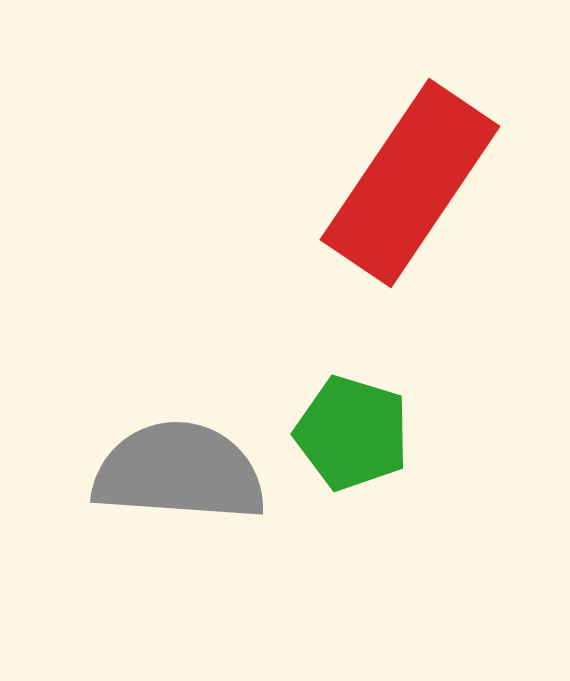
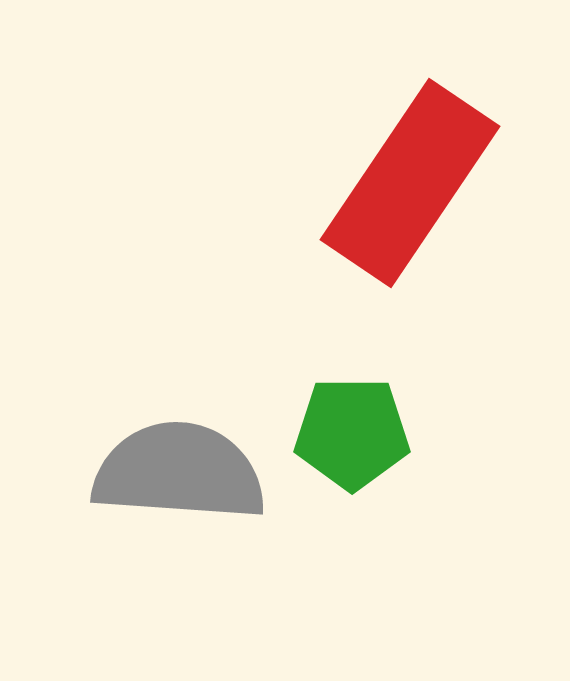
green pentagon: rotated 17 degrees counterclockwise
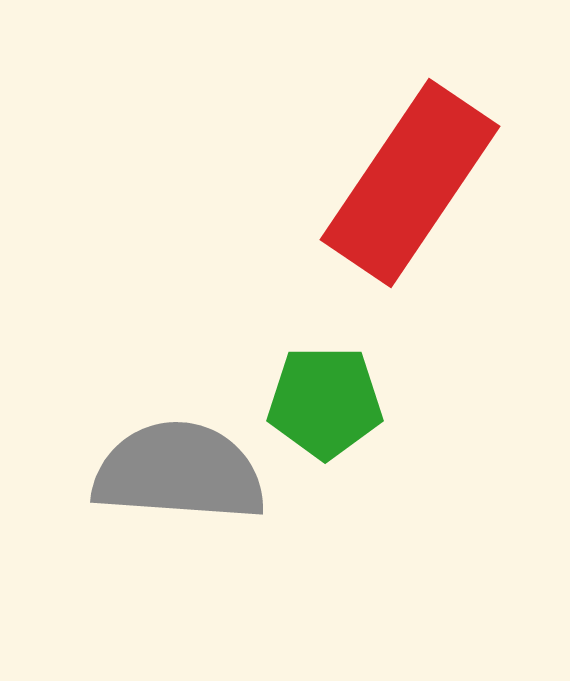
green pentagon: moved 27 px left, 31 px up
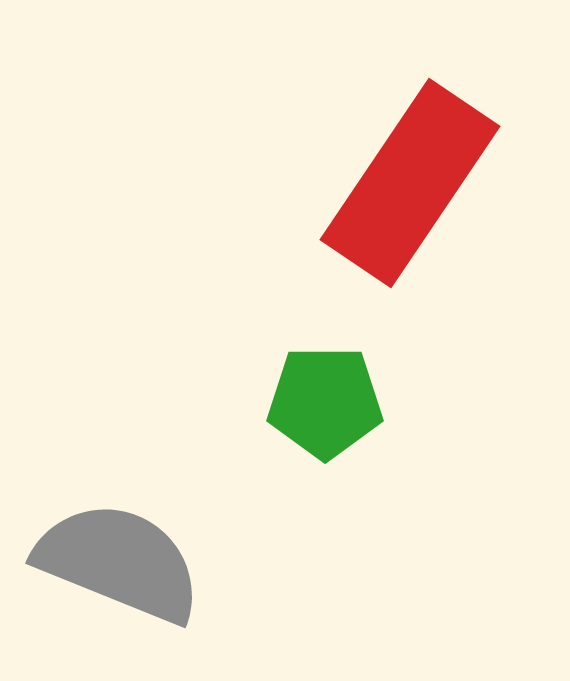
gray semicircle: moved 60 px left, 90 px down; rotated 18 degrees clockwise
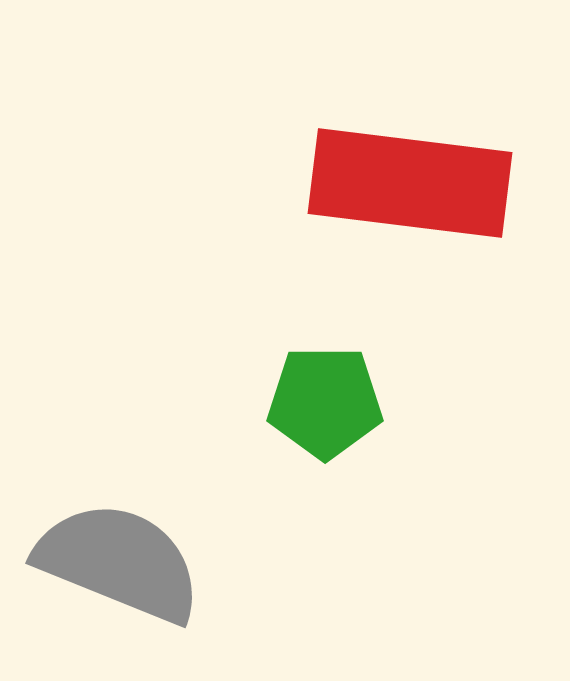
red rectangle: rotated 63 degrees clockwise
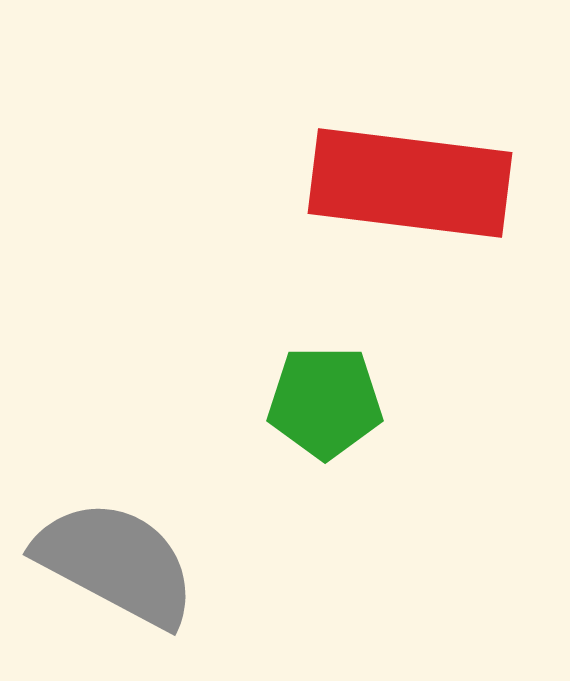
gray semicircle: moved 3 px left, 1 px down; rotated 6 degrees clockwise
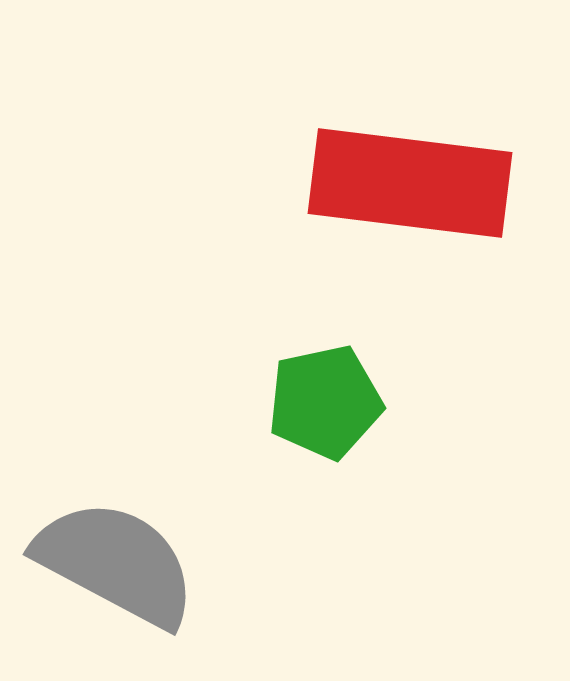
green pentagon: rotated 12 degrees counterclockwise
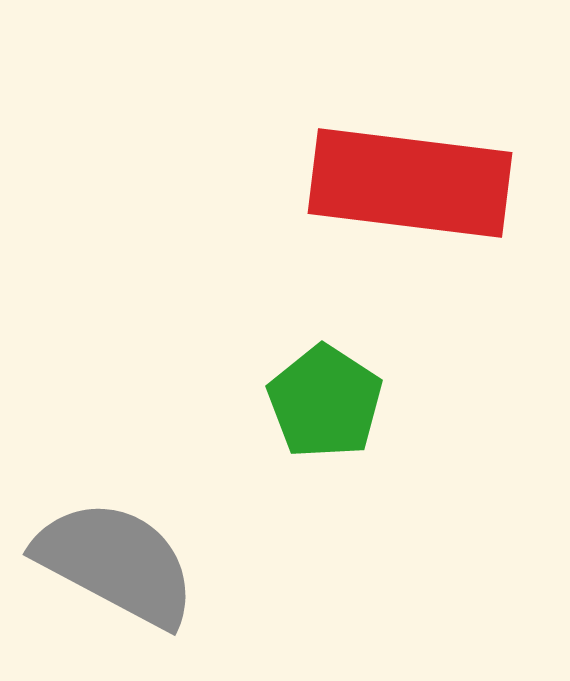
green pentagon: rotated 27 degrees counterclockwise
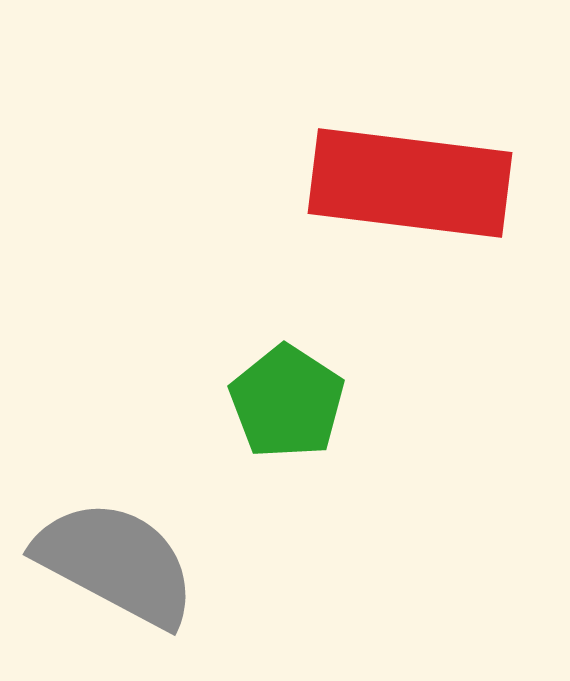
green pentagon: moved 38 px left
